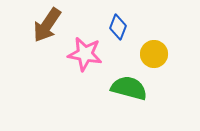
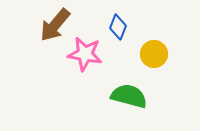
brown arrow: moved 8 px right; rotated 6 degrees clockwise
green semicircle: moved 8 px down
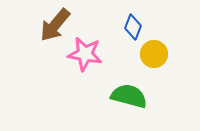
blue diamond: moved 15 px right
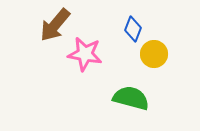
blue diamond: moved 2 px down
green semicircle: moved 2 px right, 2 px down
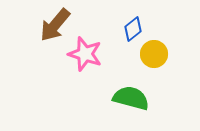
blue diamond: rotated 30 degrees clockwise
pink star: rotated 8 degrees clockwise
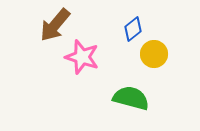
pink star: moved 3 px left, 3 px down
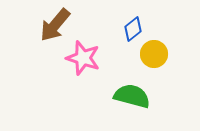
pink star: moved 1 px right, 1 px down
green semicircle: moved 1 px right, 2 px up
